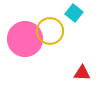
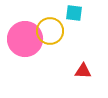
cyan square: rotated 30 degrees counterclockwise
red triangle: moved 1 px right, 2 px up
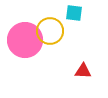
pink circle: moved 1 px down
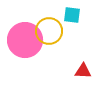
cyan square: moved 2 px left, 2 px down
yellow circle: moved 1 px left
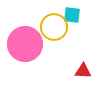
yellow circle: moved 5 px right, 4 px up
pink circle: moved 4 px down
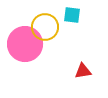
yellow circle: moved 9 px left
red triangle: rotated 12 degrees counterclockwise
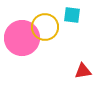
pink circle: moved 3 px left, 6 px up
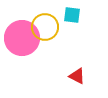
red triangle: moved 6 px left, 5 px down; rotated 36 degrees clockwise
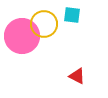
yellow circle: moved 1 px left, 3 px up
pink circle: moved 2 px up
